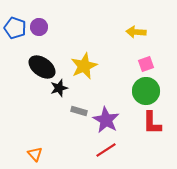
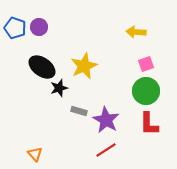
red L-shape: moved 3 px left, 1 px down
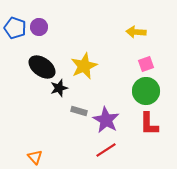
orange triangle: moved 3 px down
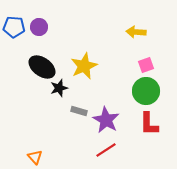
blue pentagon: moved 1 px left, 1 px up; rotated 15 degrees counterclockwise
pink square: moved 1 px down
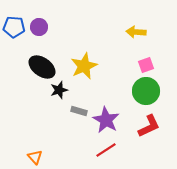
black star: moved 2 px down
red L-shape: moved 2 px down; rotated 115 degrees counterclockwise
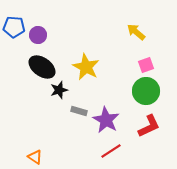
purple circle: moved 1 px left, 8 px down
yellow arrow: rotated 36 degrees clockwise
yellow star: moved 2 px right, 1 px down; rotated 20 degrees counterclockwise
red line: moved 5 px right, 1 px down
orange triangle: rotated 14 degrees counterclockwise
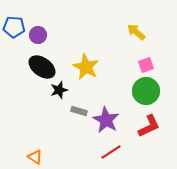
red line: moved 1 px down
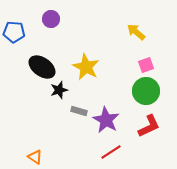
blue pentagon: moved 5 px down
purple circle: moved 13 px right, 16 px up
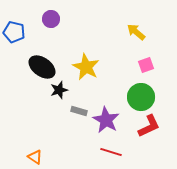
blue pentagon: rotated 10 degrees clockwise
green circle: moved 5 px left, 6 px down
red line: rotated 50 degrees clockwise
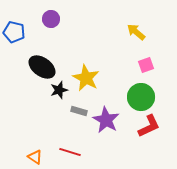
yellow star: moved 11 px down
red line: moved 41 px left
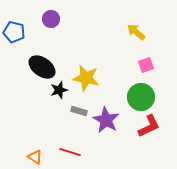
yellow star: rotated 16 degrees counterclockwise
